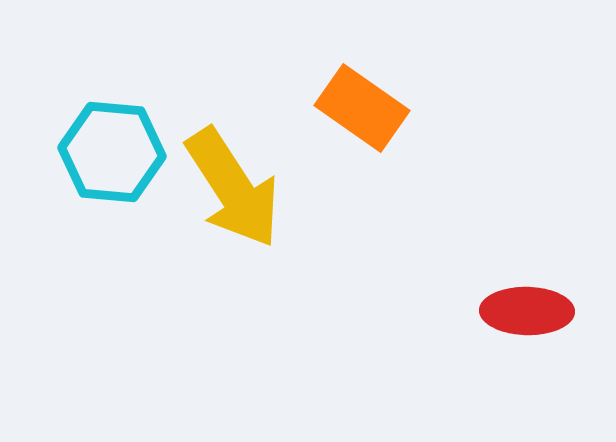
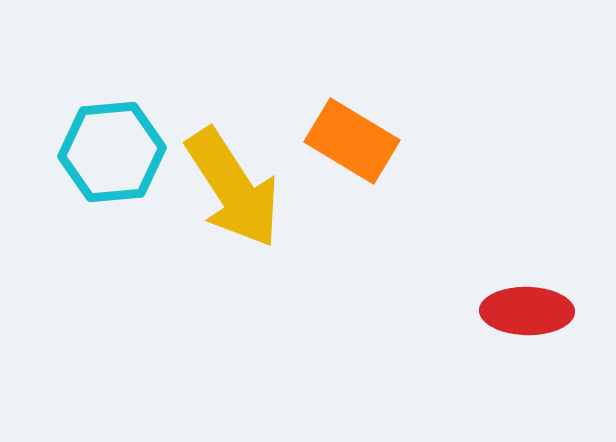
orange rectangle: moved 10 px left, 33 px down; rotated 4 degrees counterclockwise
cyan hexagon: rotated 10 degrees counterclockwise
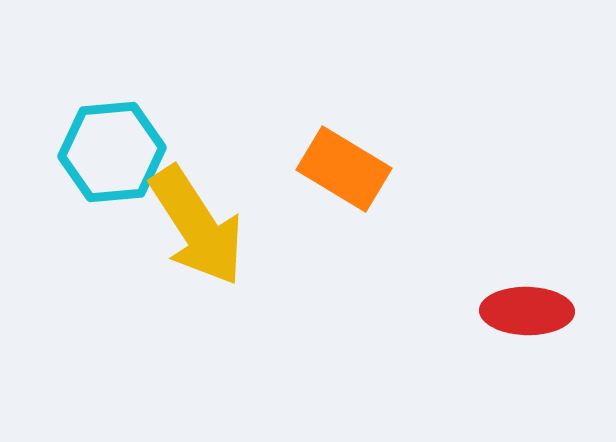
orange rectangle: moved 8 px left, 28 px down
yellow arrow: moved 36 px left, 38 px down
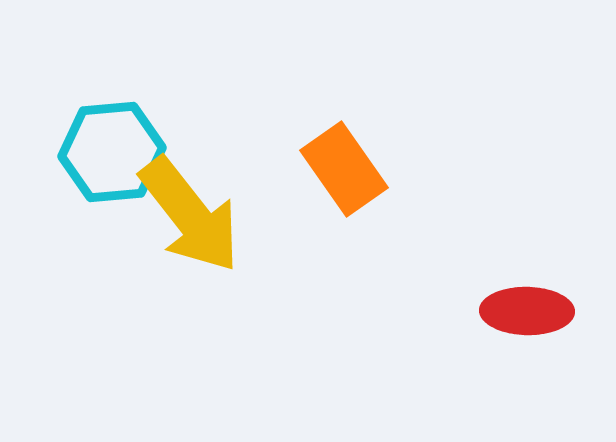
orange rectangle: rotated 24 degrees clockwise
yellow arrow: moved 7 px left, 11 px up; rotated 5 degrees counterclockwise
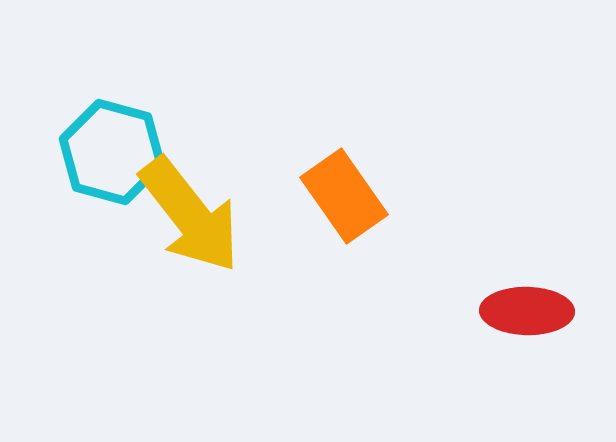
cyan hexagon: rotated 20 degrees clockwise
orange rectangle: moved 27 px down
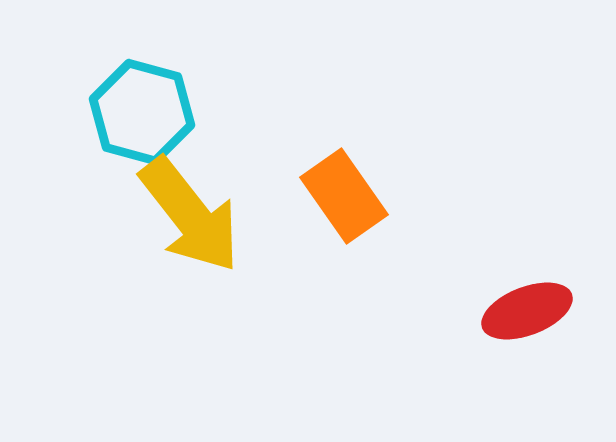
cyan hexagon: moved 30 px right, 40 px up
red ellipse: rotated 22 degrees counterclockwise
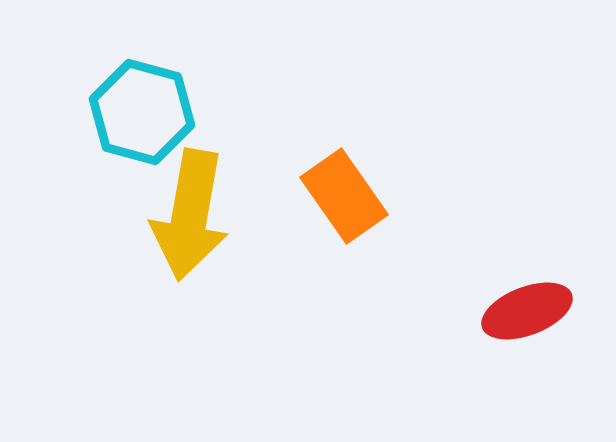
yellow arrow: rotated 48 degrees clockwise
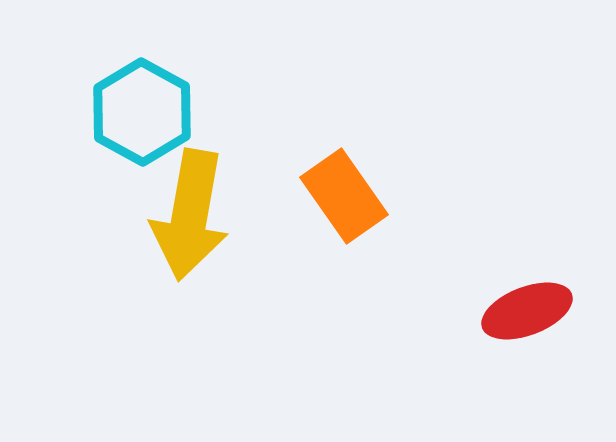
cyan hexagon: rotated 14 degrees clockwise
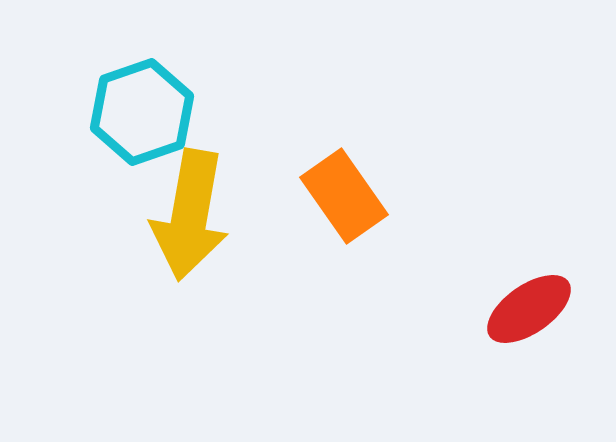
cyan hexagon: rotated 12 degrees clockwise
red ellipse: moved 2 px right, 2 px up; rotated 14 degrees counterclockwise
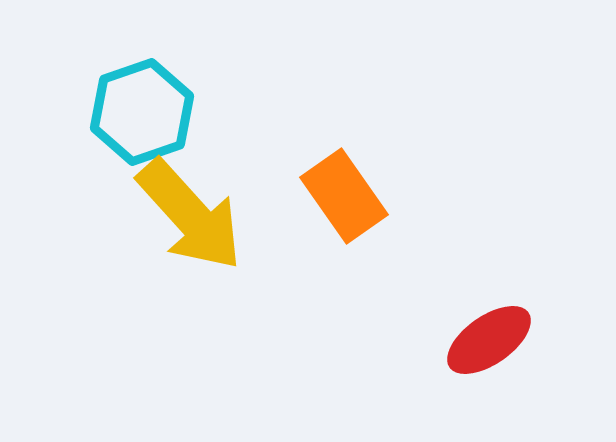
yellow arrow: rotated 52 degrees counterclockwise
red ellipse: moved 40 px left, 31 px down
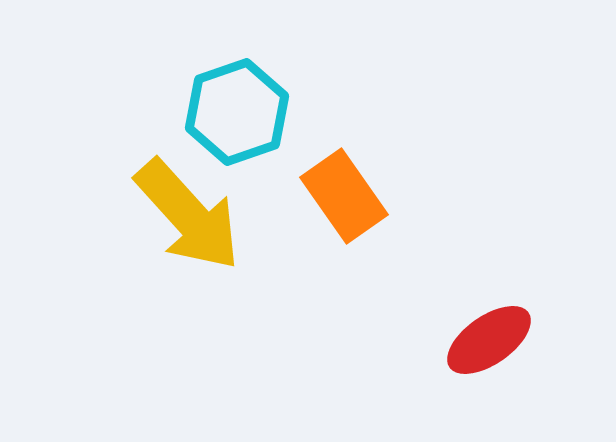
cyan hexagon: moved 95 px right
yellow arrow: moved 2 px left
